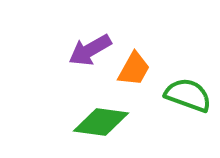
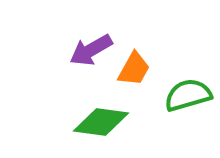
purple arrow: moved 1 px right
green semicircle: rotated 36 degrees counterclockwise
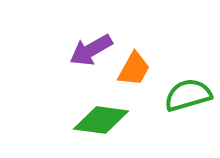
green diamond: moved 2 px up
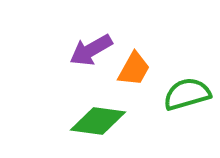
green semicircle: moved 1 px left, 1 px up
green diamond: moved 3 px left, 1 px down
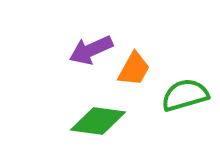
purple arrow: rotated 6 degrees clockwise
green semicircle: moved 2 px left, 1 px down
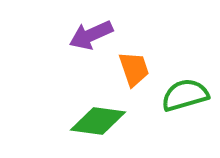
purple arrow: moved 15 px up
orange trapezoid: rotated 48 degrees counterclockwise
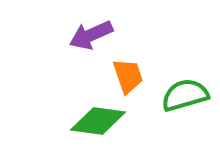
orange trapezoid: moved 6 px left, 7 px down
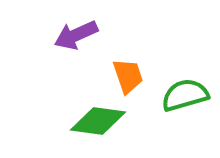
purple arrow: moved 15 px left
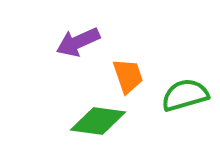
purple arrow: moved 2 px right, 7 px down
